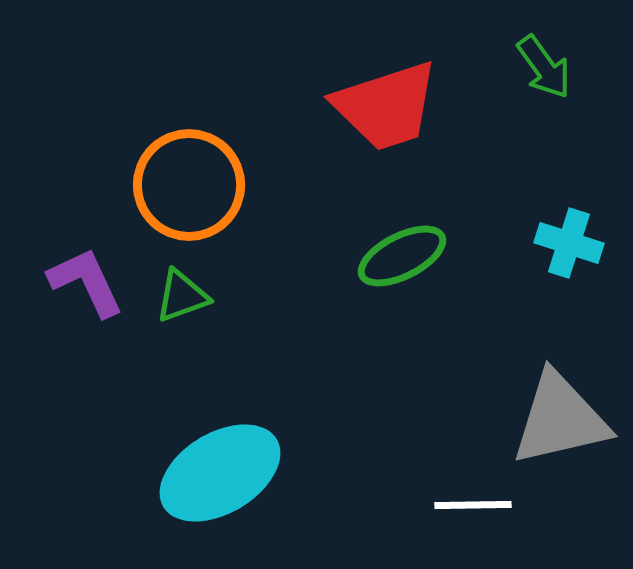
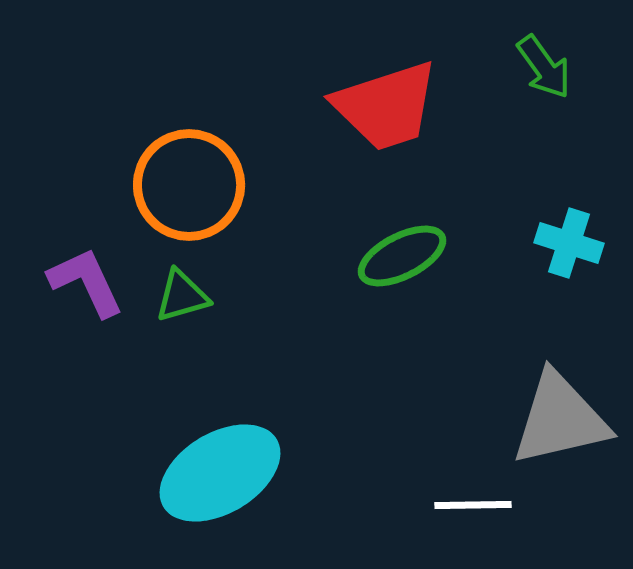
green triangle: rotated 4 degrees clockwise
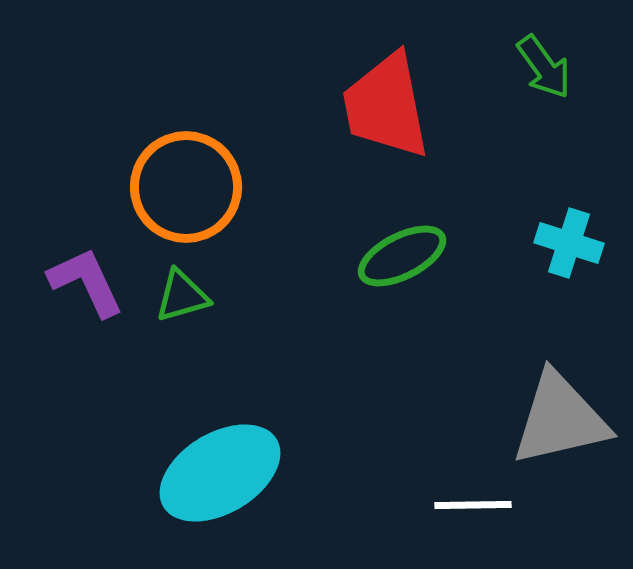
red trapezoid: rotated 97 degrees clockwise
orange circle: moved 3 px left, 2 px down
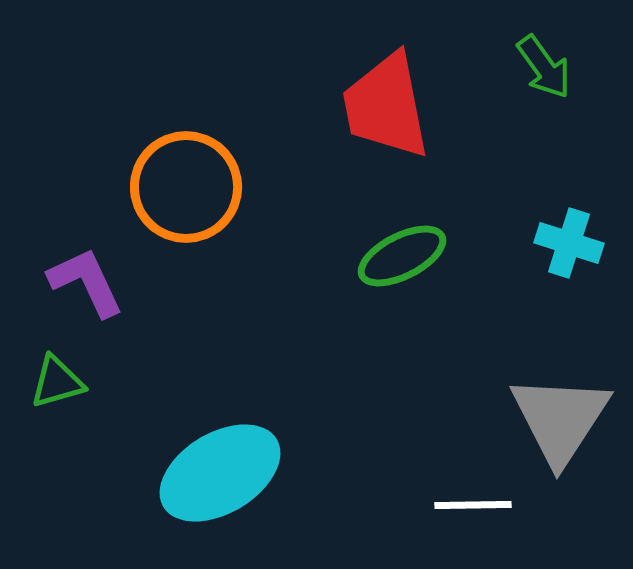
green triangle: moved 125 px left, 86 px down
gray triangle: rotated 44 degrees counterclockwise
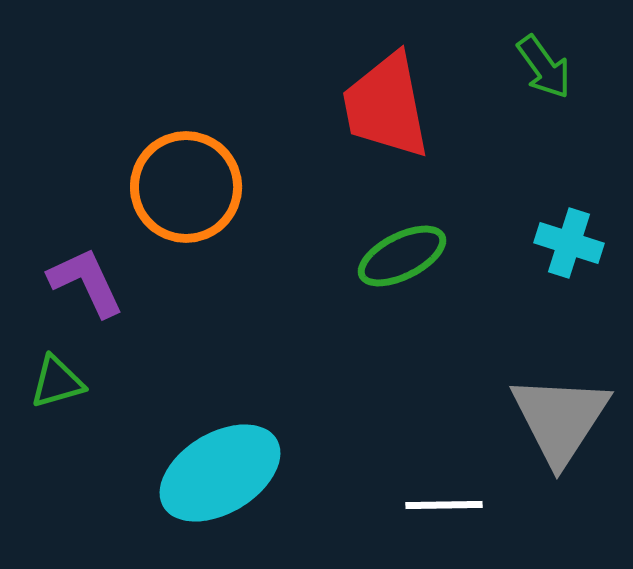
white line: moved 29 px left
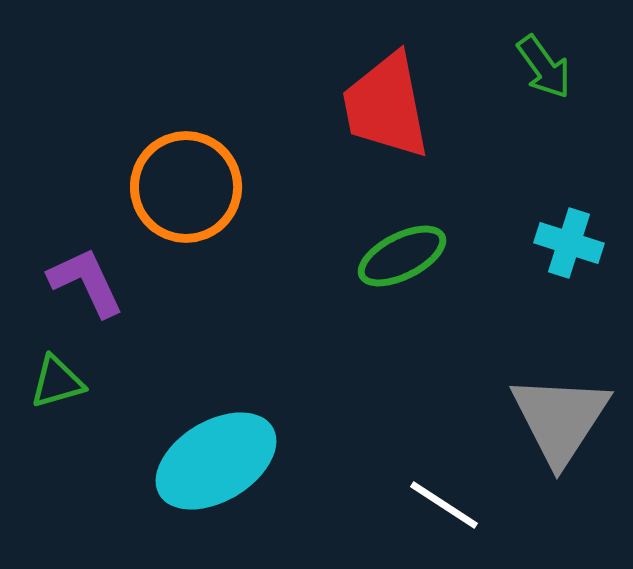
cyan ellipse: moved 4 px left, 12 px up
white line: rotated 34 degrees clockwise
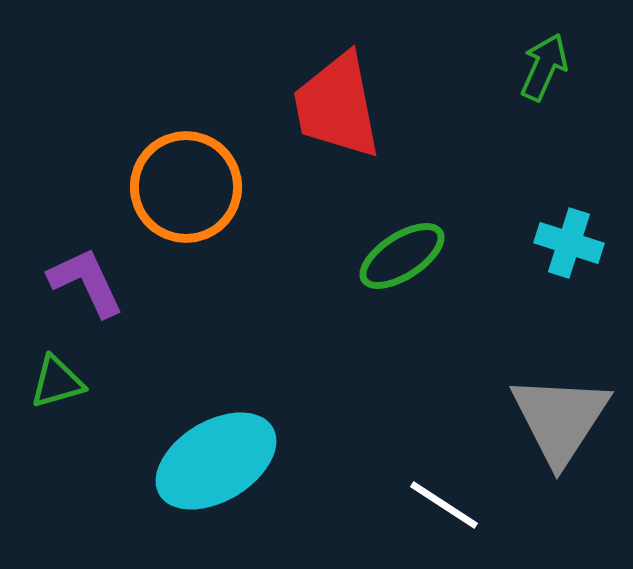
green arrow: rotated 120 degrees counterclockwise
red trapezoid: moved 49 px left
green ellipse: rotated 6 degrees counterclockwise
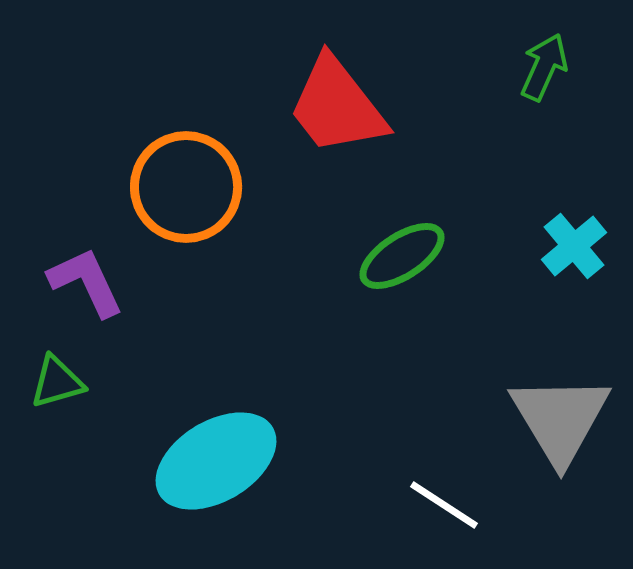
red trapezoid: rotated 27 degrees counterclockwise
cyan cross: moved 5 px right, 3 px down; rotated 32 degrees clockwise
gray triangle: rotated 4 degrees counterclockwise
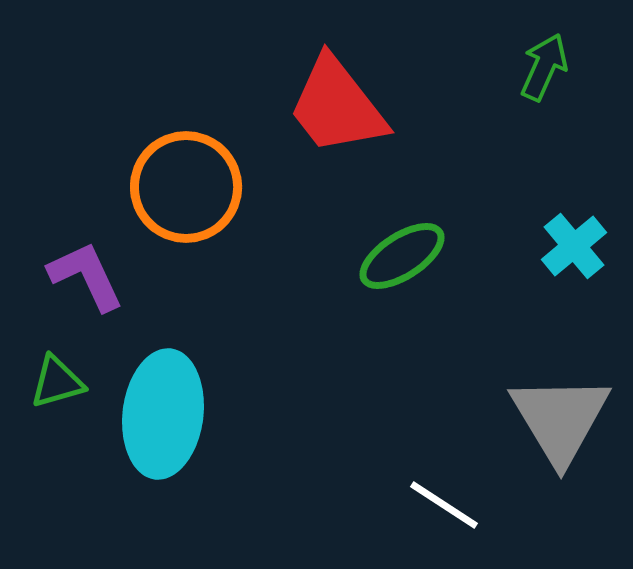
purple L-shape: moved 6 px up
cyan ellipse: moved 53 px left, 47 px up; rotated 52 degrees counterclockwise
